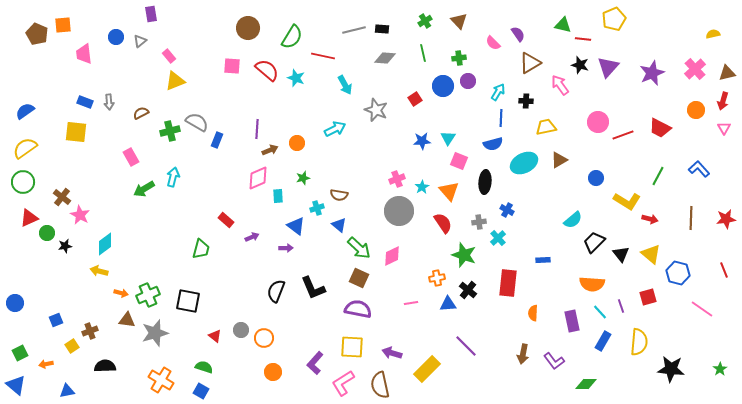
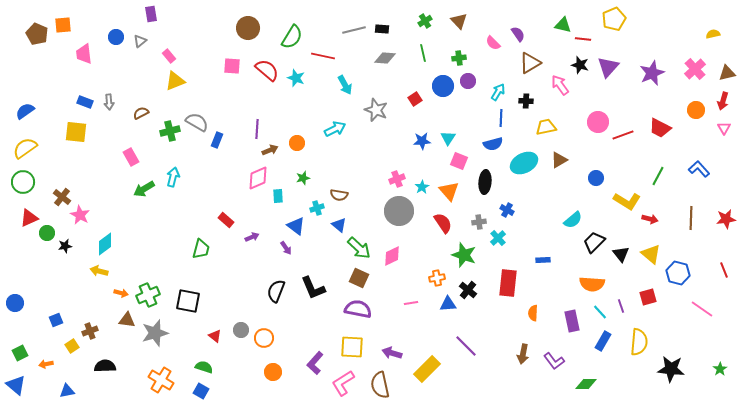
purple arrow at (286, 248): rotated 56 degrees clockwise
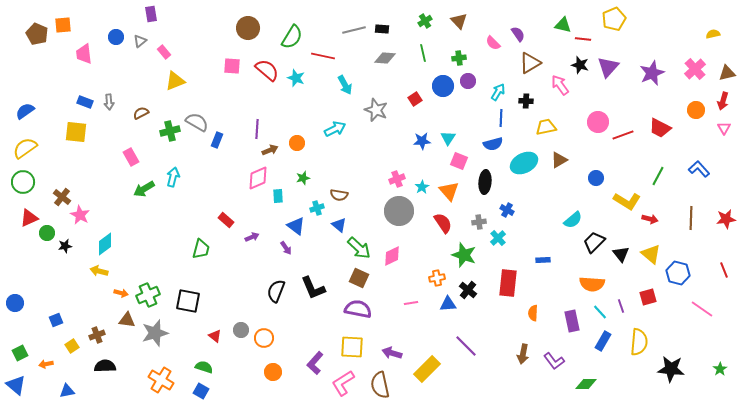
pink rectangle at (169, 56): moved 5 px left, 4 px up
brown cross at (90, 331): moved 7 px right, 4 px down
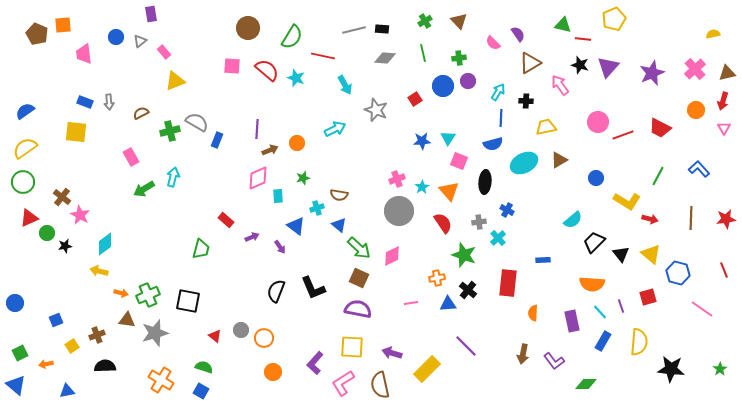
purple arrow at (286, 248): moved 6 px left, 1 px up
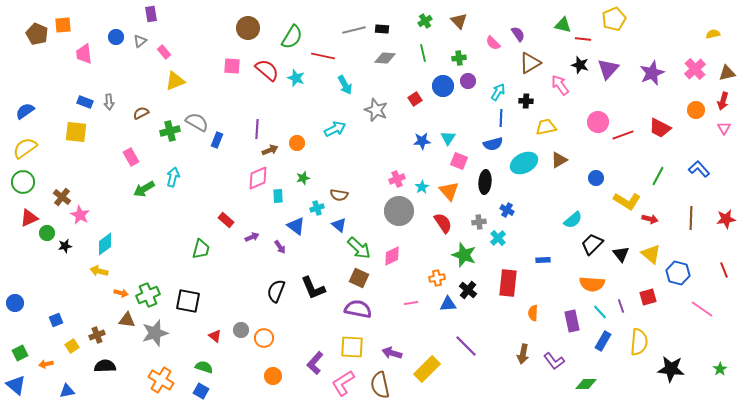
purple triangle at (608, 67): moved 2 px down
black trapezoid at (594, 242): moved 2 px left, 2 px down
orange circle at (273, 372): moved 4 px down
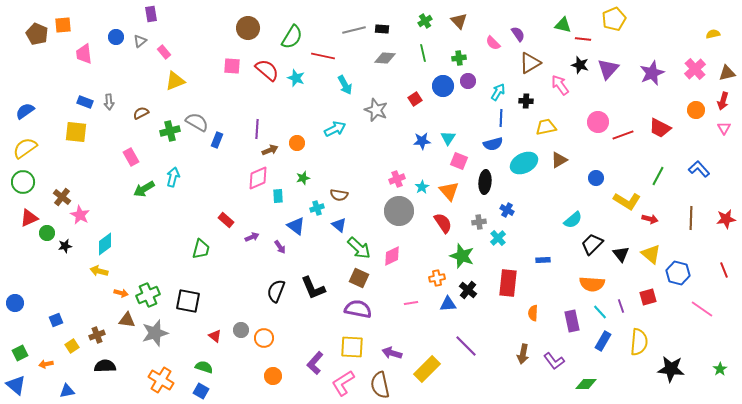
green star at (464, 255): moved 2 px left, 1 px down
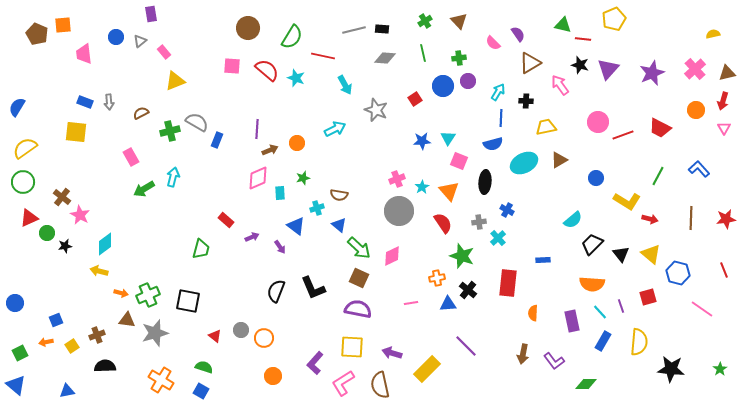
blue semicircle at (25, 111): moved 8 px left, 4 px up; rotated 24 degrees counterclockwise
cyan rectangle at (278, 196): moved 2 px right, 3 px up
orange arrow at (46, 364): moved 22 px up
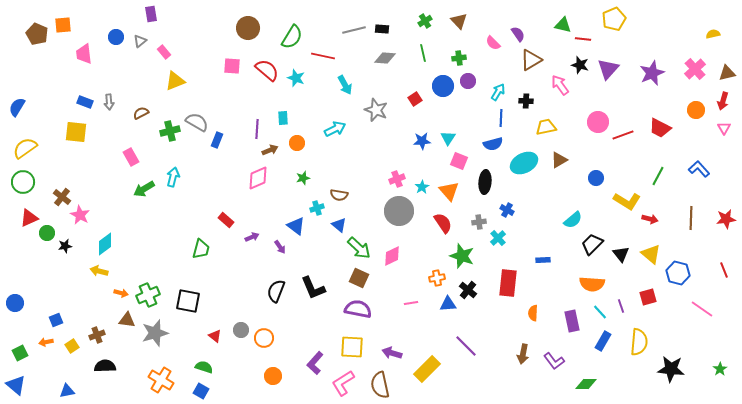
brown triangle at (530, 63): moved 1 px right, 3 px up
cyan rectangle at (280, 193): moved 3 px right, 75 px up
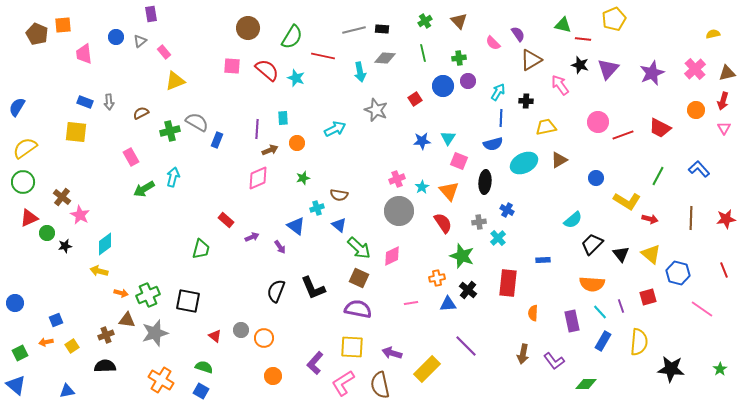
cyan arrow at (345, 85): moved 15 px right, 13 px up; rotated 18 degrees clockwise
brown cross at (97, 335): moved 9 px right
